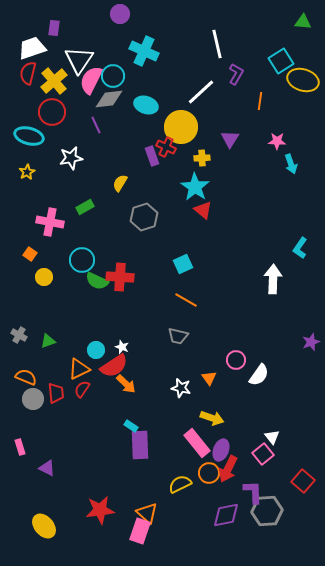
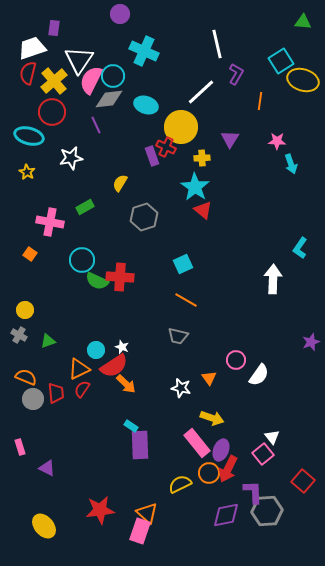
yellow star at (27, 172): rotated 14 degrees counterclockwise
yellow circle at (44, 277): moved 19 px left, 33 px down
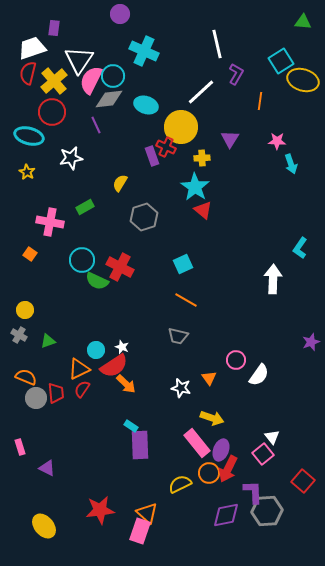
red cross at (120, 277): moved 10 px up; rotated 24 degrees clockwise
gray circle at (33, 399): moved 3 px right, 1 px up
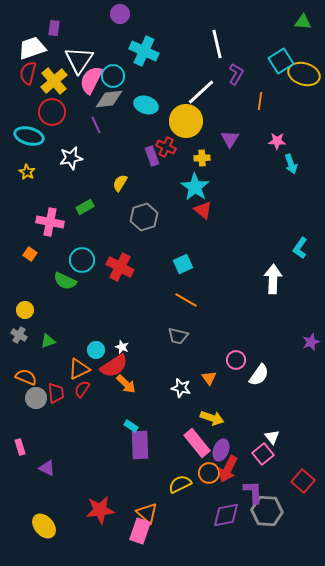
yellow ellipse at (303, 80): moved 1 px right, 6 px up
yellow circle at (181, 127): moved 5 px right, 6 px up
green semicircle at (97, 281): moved 32 px left
gray hexagon at (267, 511): rotated 8 degrees clockwise
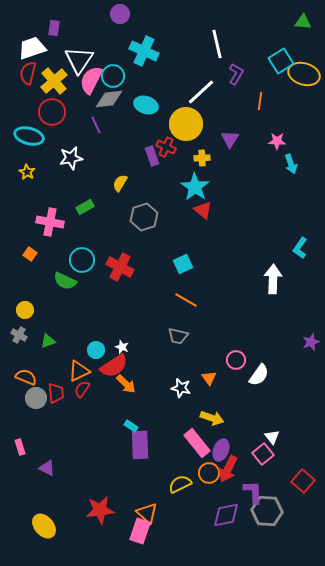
yellow circle at (186, 121): moved 3 px down
orange triangle at (79, 369): moved 2 px down
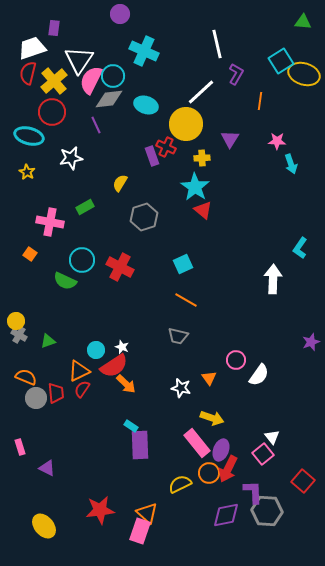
yellow circle at (25, 310): moved 9 px left, 11 px down
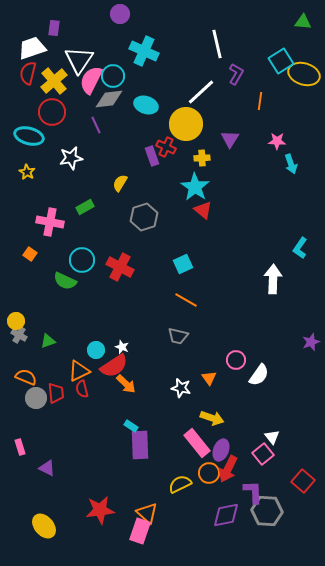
red semicircle at (82, 389): rotated 48 degrees counterclockwise
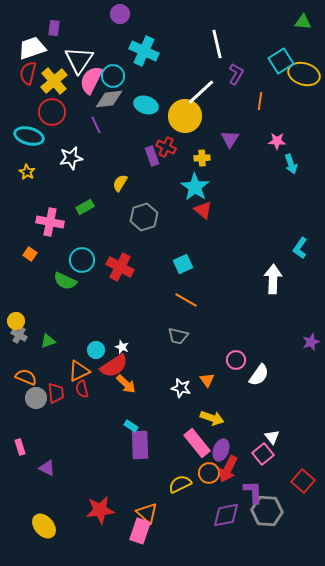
yellow circle at (186, 124): moved 1 px left, 8 px up
orange triangle at (209, 378): moved 2 px left, 2 px down
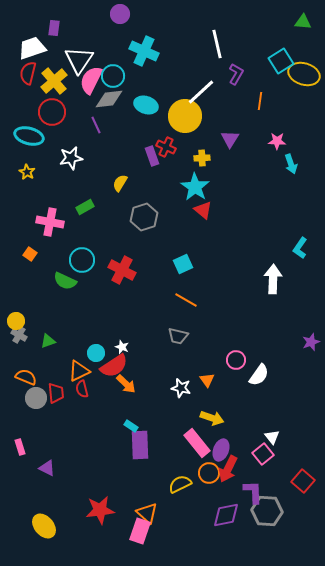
red cross at (120, 267): moved 2 px right, 3 px down
cyan circle at (96, 350): moved 3 px down
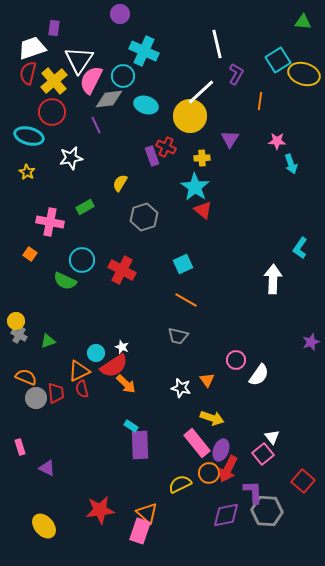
cyan square at (281, 61): moved 3 px left, 1 px up
cyan circle at (113, 76): moved 10 px right
yellow circle at (185, 116): moved 5 px right
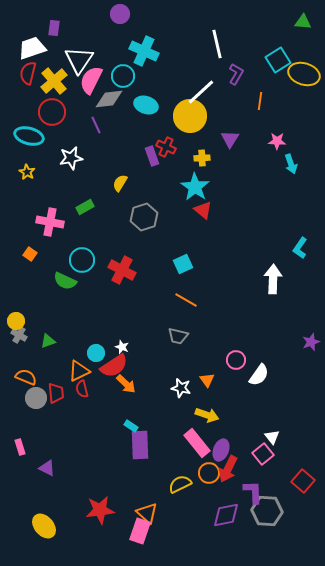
yellow arrow at (212, 418): moved 5 px left, 3 px up
